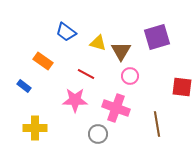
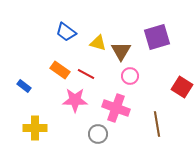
orange rectangle: moved 17 px right, 9 px down
red square: rotated 25 degrees clockwise
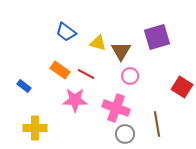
gray circle: moved 27 px right
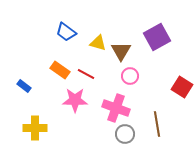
purple square: rotated 12 degrees counterclockwise
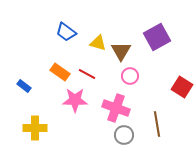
orange rectangle: moved 2 px down
red line: moved 1 px right
gray circle: moved 1 px left, 1 px down
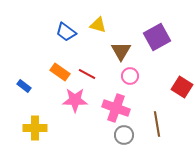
yellow triangle: moved 18 px up
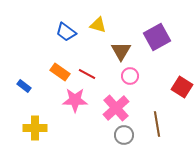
pink cross: rotated 28 degrees clockwise
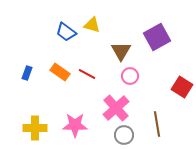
yellow triangle: moved 6 px left
blue rectangle: moved 3 px right, 13 px up; rotated 72 degrees clockwise
pink star: moved 25 px down
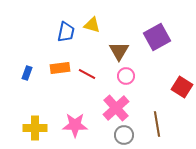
blue trapezoid: rotated 115 degrees counterclockwise
brown triangle: moved 2 px left
orange rectangle: moved 4 px up; rotated 42 degrees counterclockwise
pink circle: moved 4 px left
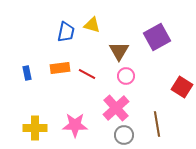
blue rectangle: rotated 32 degrees counterclockwise
